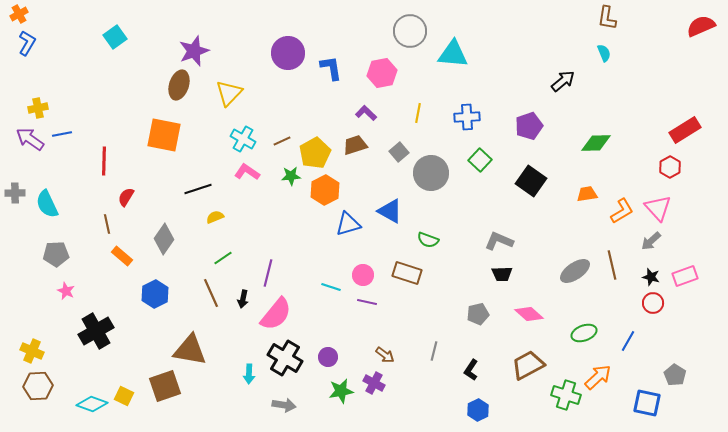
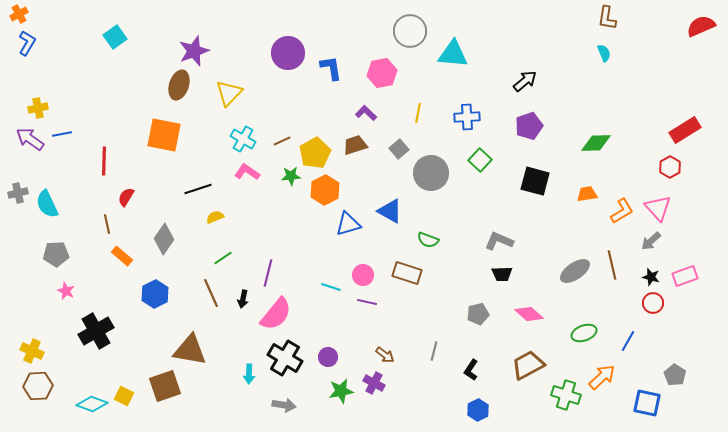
black arrow at (563, 81): moved 38 px left
gray square at (399, 152): moved 3 px up
black square at (531, 181): moved 4 px right; rotated 20 degrees counterclockwise
gray cross at (15, 193): moved 3 px right; rotated 12 degrees counterclockwise
orange arrow at (598, 377): moved 4 px right
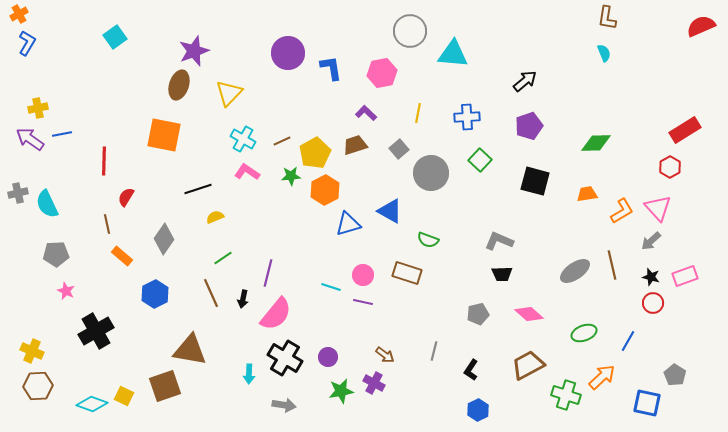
purple line at (367, 302): moved 4 px left
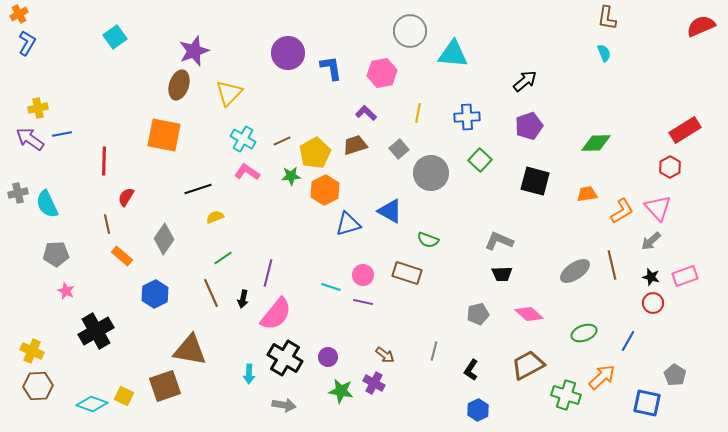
green star at (341, 391): rotated 20 degrees clockwise
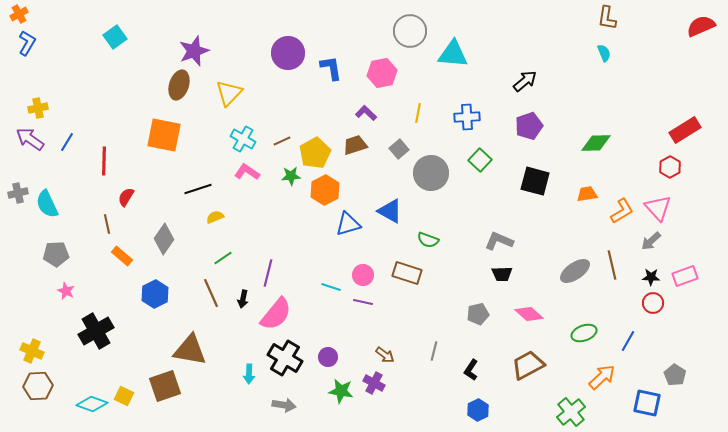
blue line at (62, 134): moved 5 px right, 8 px down; rotated 48 degrees counterclockwise
black star at (651, 277): rotated 12 degrees counterclockwise
green cross at (566, 395): moved 5 px right, 17 px down; rotated 32 degrees clockwise
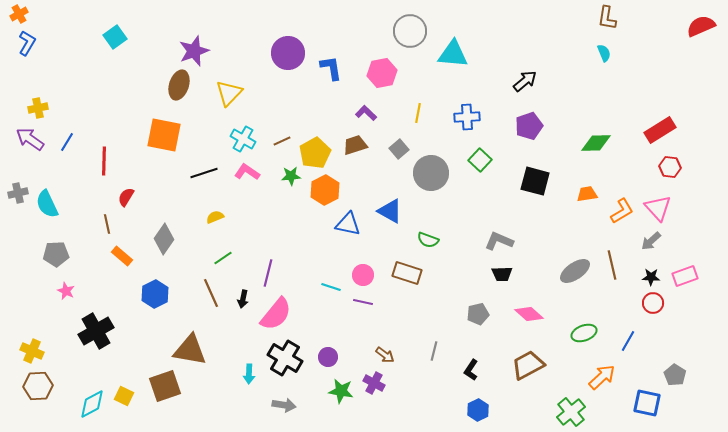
red rectangle at (685, 130): moved 25 px left
red hexagon at (670, 167): rotated 25 degrees counterclockwise
black line at (198, 189): moved 6 px right, 16 px up
blue triangle at (348, 224): rotated 28 degrees clockwise
cyan diamond at (92, 404): rotated 48 degrees counterclockwise
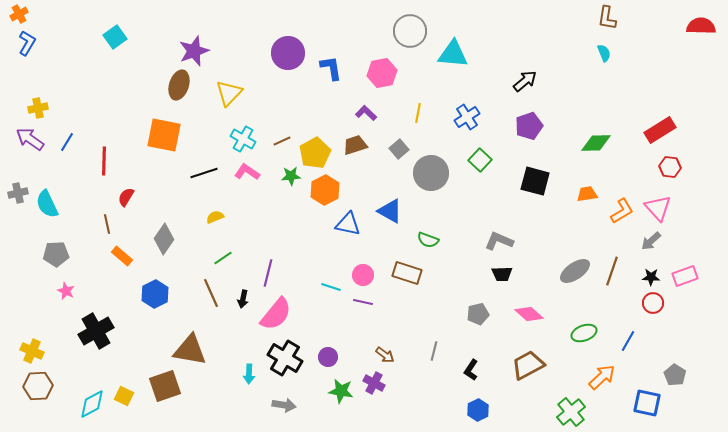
red semicircle at (701, 26): rotated 24 degrees clockwise
blue cross at (467, 117): rotated 30 degrees counterclockwise
brown line at (612, 265): moved 6 px down; rotated 32 degrees clockwise
